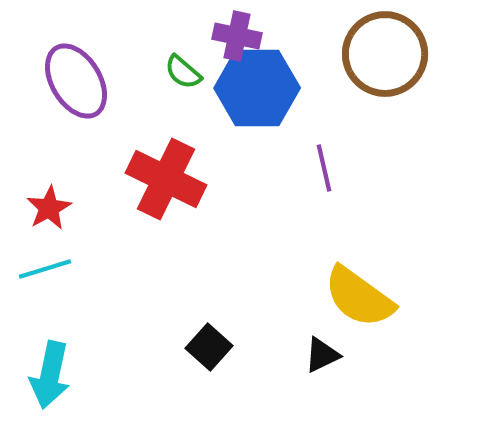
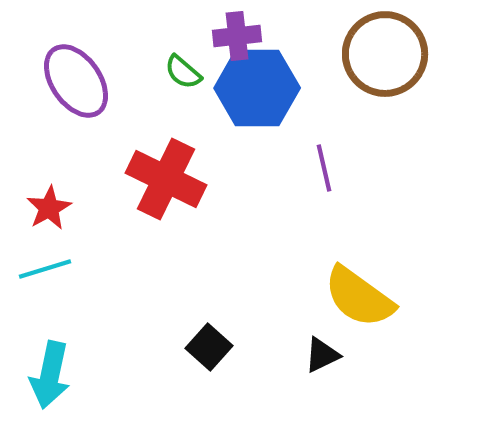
purple cross: rotated 18 degrees counterclockwise
purple ellipse: rotated 4 degrees counterclockwise
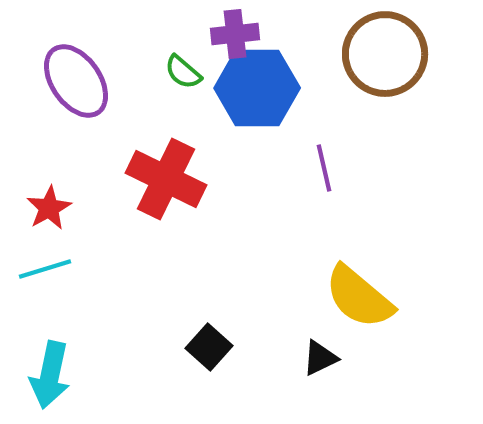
purple cross: moved 2 px left, 2 px up
yellow semicircle: rotated 4 degrees clockwise
black triangle: moved 2 px left, 3 px down
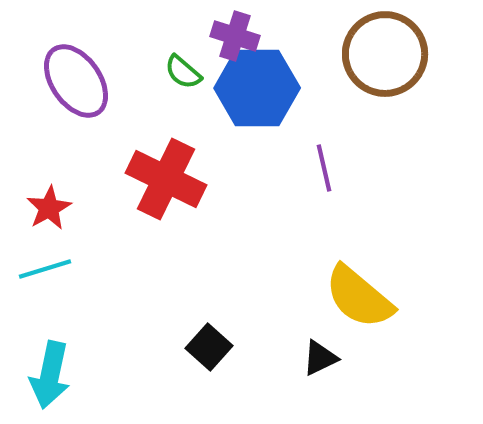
purple cross: moved 2 px down; rotated 24 degrees clockwise
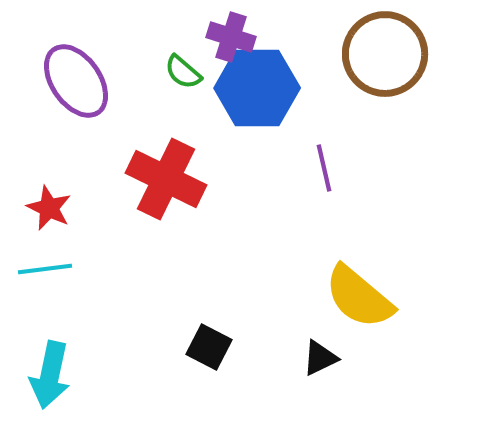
purple cross: moved 4 px left, 1 px down
red star: rotated 18 degrees counterclockwise
cyan line: rotated 10 degrees clockwise
black square: rotated 15 degrees counterclockwise
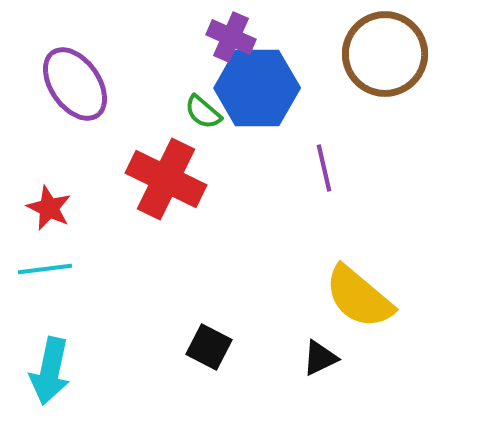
purple cross: rotated 6 degrees clockwise
green semicircle: moved 20 px right, 40 px down
purple ellipse: moved 1 px left, 3 px down
cyan arrow: moved 4 px up
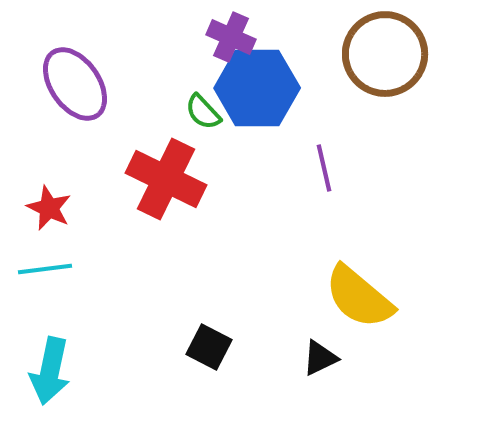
green semicircle: rotated 6 degrees clockwise
